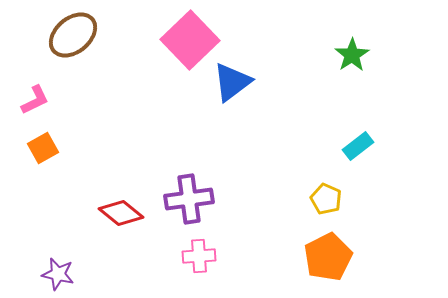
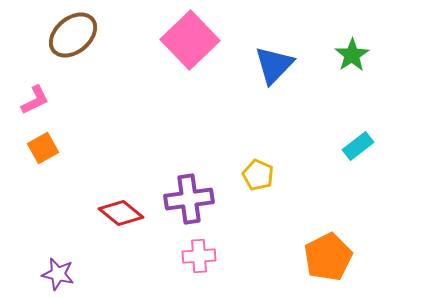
blue triangle: moved 42 px right, 17 px up; rotated 9 degrees counterclockwise
yellow pentagon: moved 68 px left, 24 px up
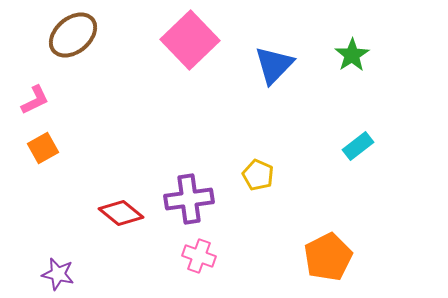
pink cross: rotated 24 degrees clockwise
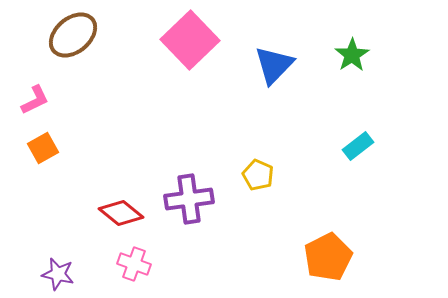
pink cross: moved 65 px left, 8 px down
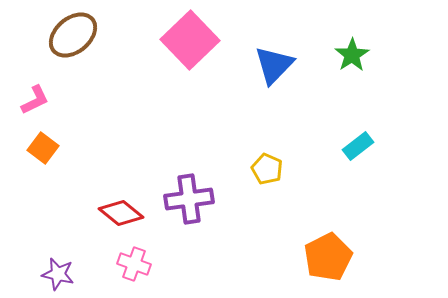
orange square: rotated 24 degrees counterclockwise
yellow pentagon: moved 9 px right, 6 px up
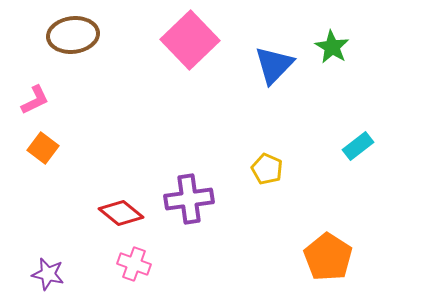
brown ellipse: rotated 33 degrees clockwise
green star: moved 20 px left, 8 px up; rotated 8 degrees counterclockwise
orange pentagon: rotated 12 degrees counterclockwise
purple star: moved 10 px left
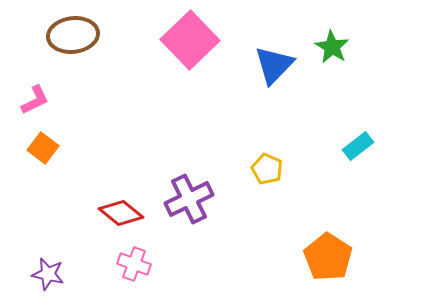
purple cross: rotated 18 degrees counterclockwise
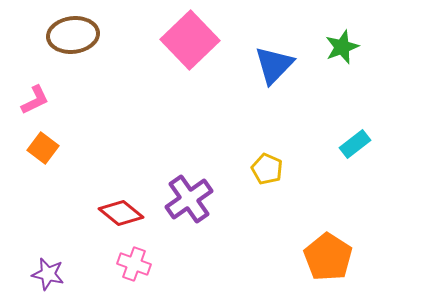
green star: moved 10 px right; rotated 20 degrees clockwise
cyan rectangle: moved 3 px left, 2 px up
purple cross: rotated 9 degrees counterclockwise
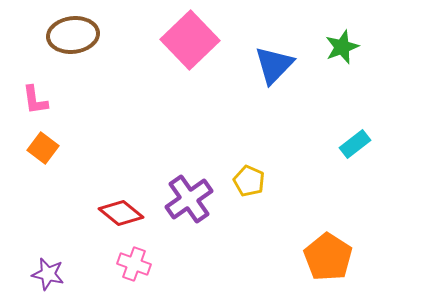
pink L-shape: rotated 108 degrees clockwise
yellow pentagon: moved 18 px left, 12 px down
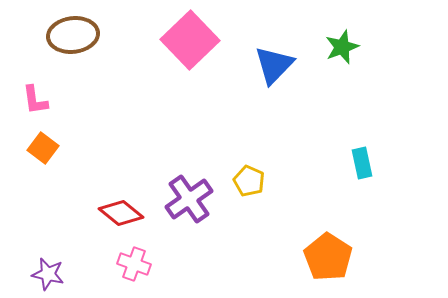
cyan rectangle: moved 7 px right, 19 px down; rotated 64 degrees counterclockwise
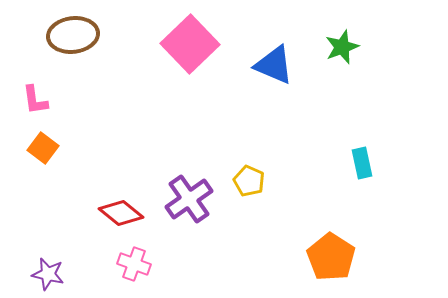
pink square: moved 4 px down
blue triangle: rotated 51 degrees counterclockwise
orange pentagon: moved 3 px right
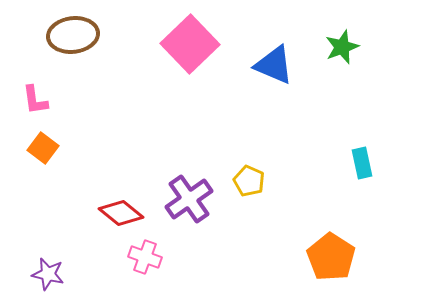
pink cross: moved 11 px right, 7 px up
